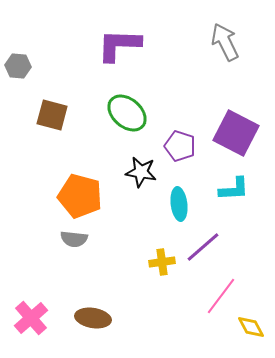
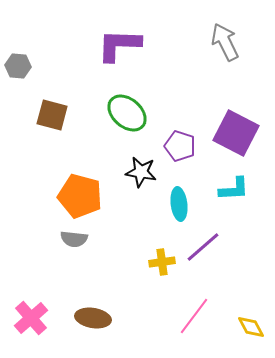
pink line: moved 27 px left, 20 px down
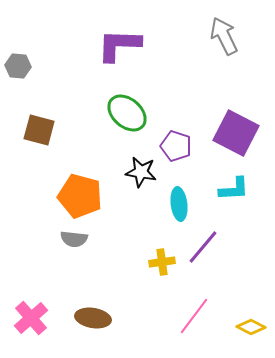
gray arrow: moved 1 px left, 6 px up
brown square: moved 13 px left, 15 px down
purple pentagon: moved 4 px left
purple line: rotated 9 degrees counterclockwise
yellow diamond: rotated 36 degrees counterclockwise
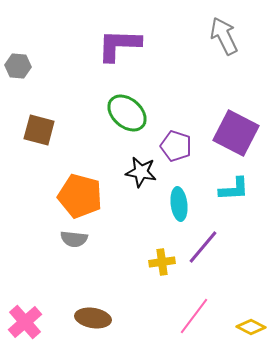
pink cross: moved 6 px left, 4 px down
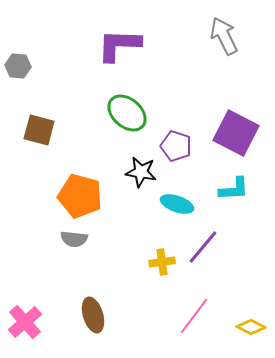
cyan ellipse: moved 2 px left; rotated 64 degrees counterclockwise
brown ellipse: moved 3 px up; rotated 64 degrees clockwise
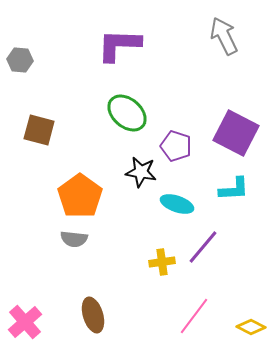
gray hexagon: moved 2 px right, 6 px up
orange pentagon: rotated 21 degrees clockwise
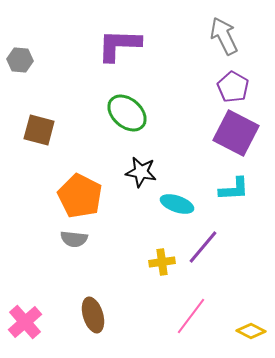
purple pentagon: moved 57 px right, 59 px up; rotated 12 degrees clockwise
orange pentagon: rotated 9 degrees counterclockwise
pink line: moved 3 px left
yellow diamond: moved 4 px down
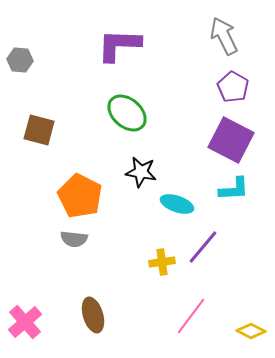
purple square: moved 5 px left, 7 px down
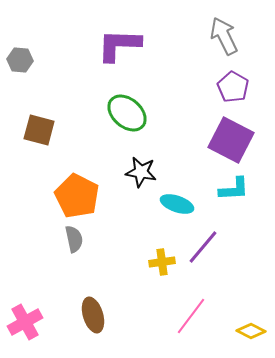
orange pentagon: moved 3 px left
gray semicircle: rotated 108 degrees counterclockwise
pink cross: rotated 12 degrees clockwise
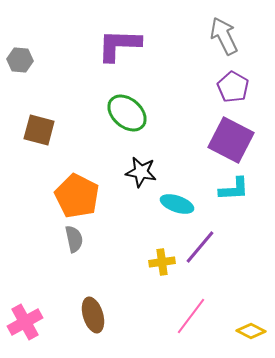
purple line: moved 3 px left
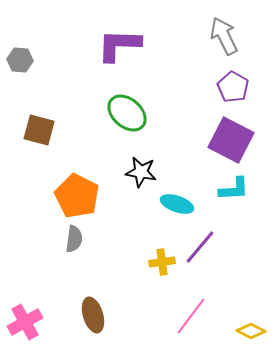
gray semicircle: rotated 20 degrees clockwise
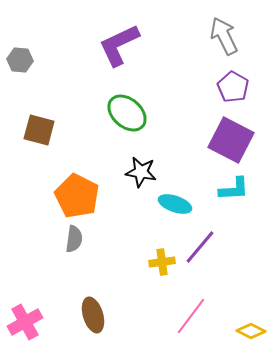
purple L-shape: rotated 27 degrees counterclockwise
cyan ellipse: moved 2 px left
